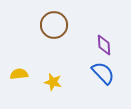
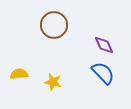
purple diamond: rotated 20 degrees counterclockwise
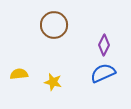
purple diamond: rotated 50 degrees clockwise
blue semicircle: rotated 70 degrees counterclockwise
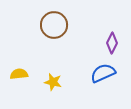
purple diamond: moved 8 px right, 2 px up
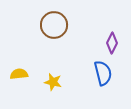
blue semicircle: rotated 100 degrees clockwise
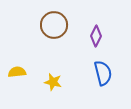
purple diamond: moved 16 px left, 7 px up
yellow semicircle: moved 2 px left, 2 px up
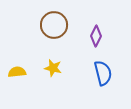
yellow star: moved 14 px up
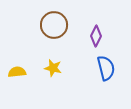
blue semicircle: moved 3 px right, 5 px up
